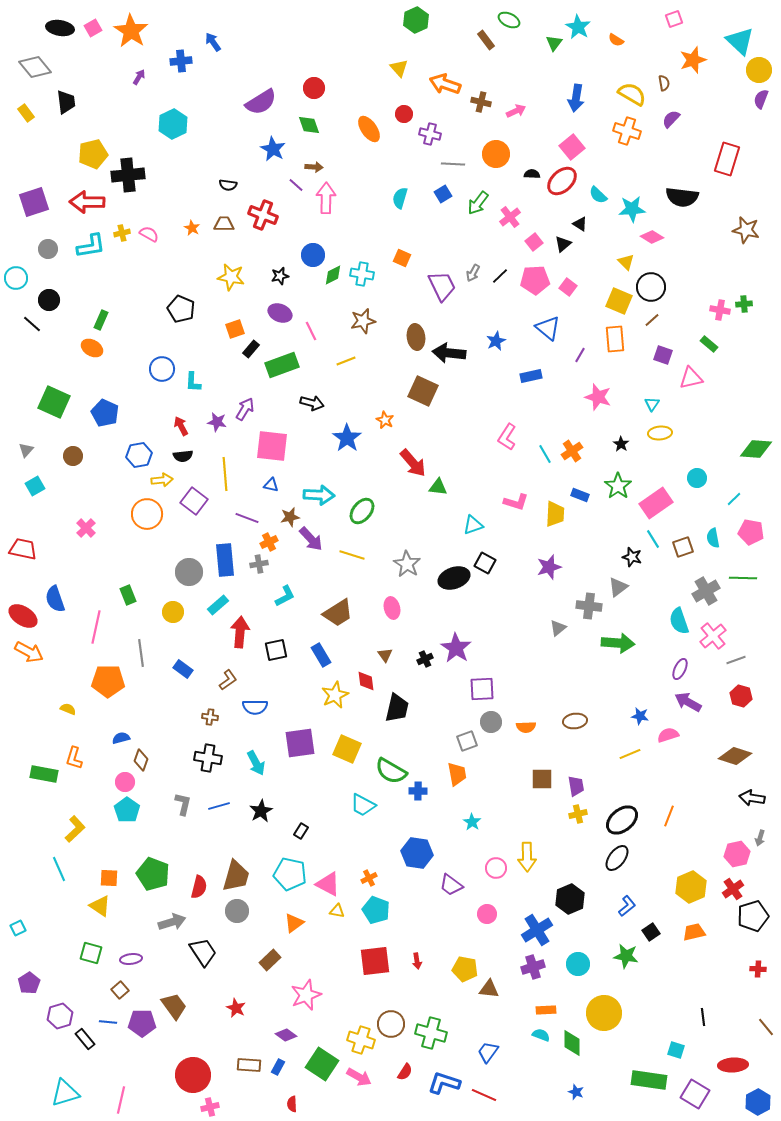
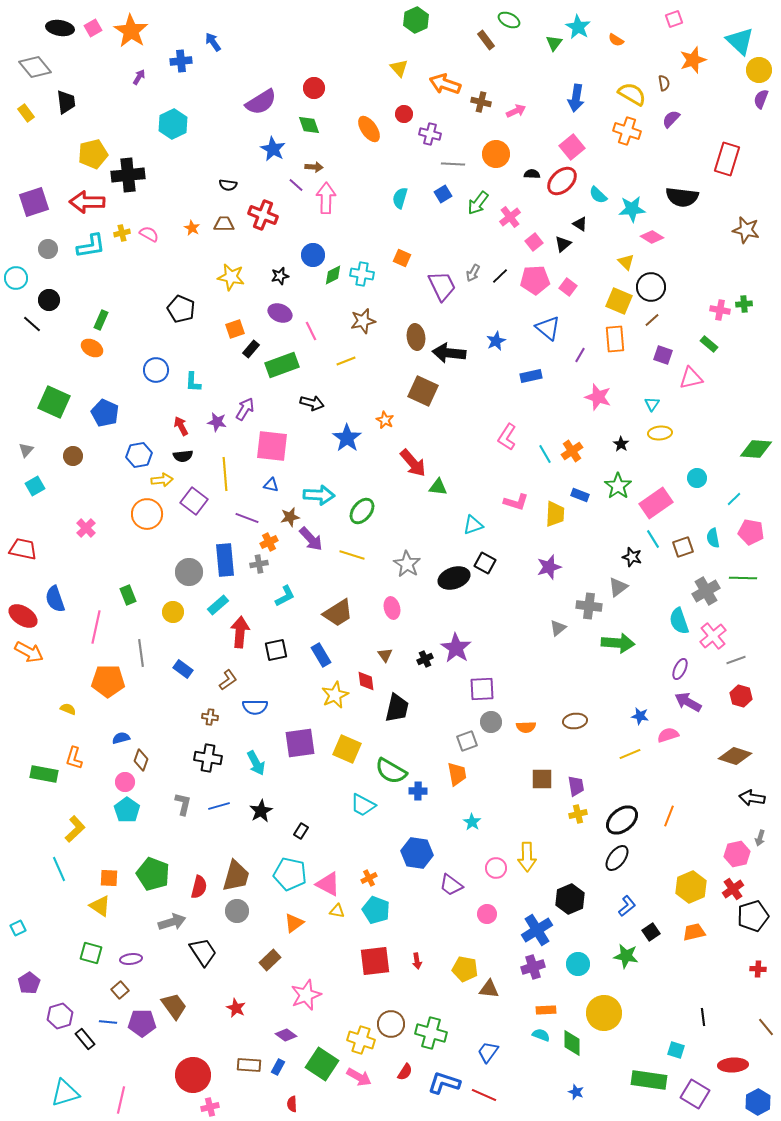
blue circle at (162, 369): moved 6 px left, 1 px down
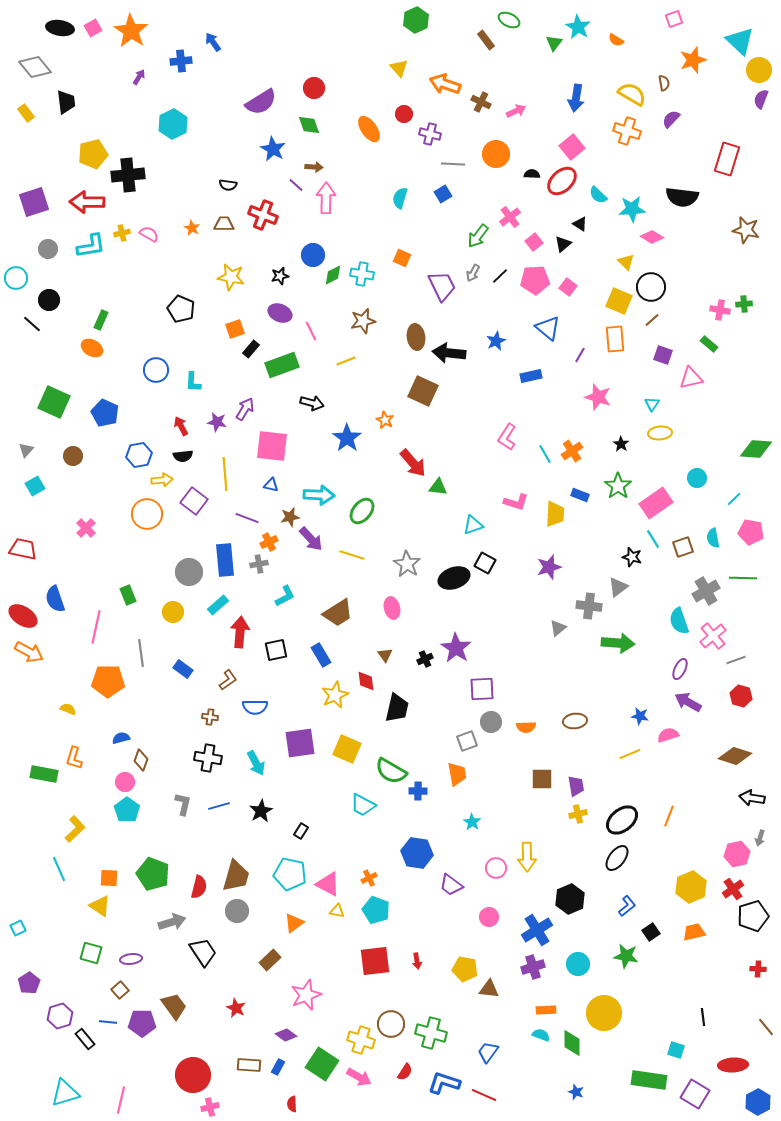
brown cross at (481, 102): rotated 12 degrees clockwise
green arrow at (478, 203): moved 33 px down
pink circle at (487, 914): moved 2 px right, 3 px down
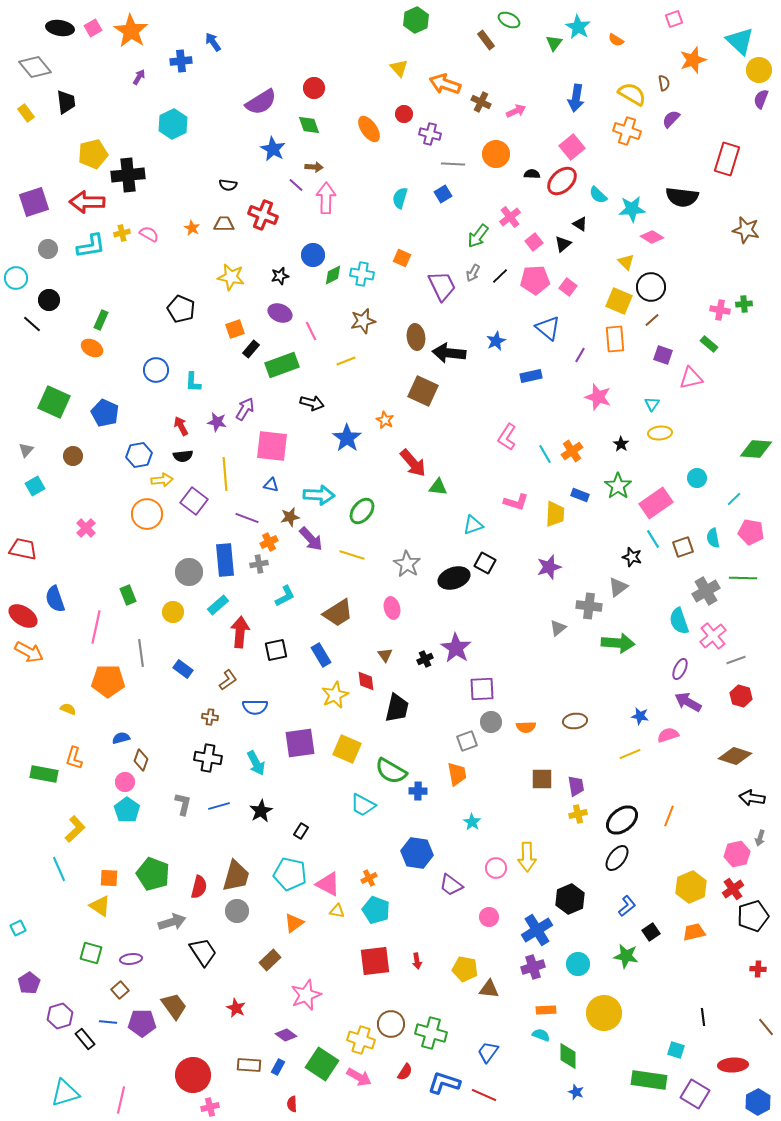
green diamond at (572, 1043): moved 4 px left, 13 px down
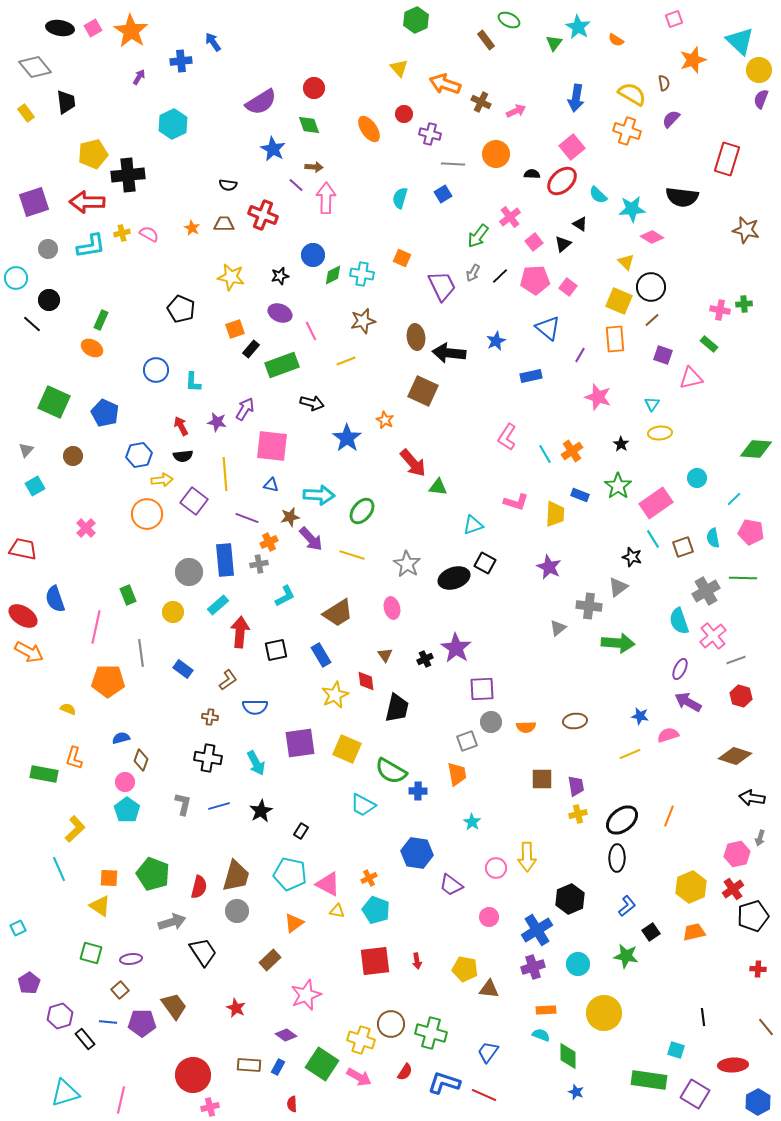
purple star at (549, 567): rotated 30 degrees counterclockwise
black ellipse at (617, 858): rotated 36 degrees counterclockwise
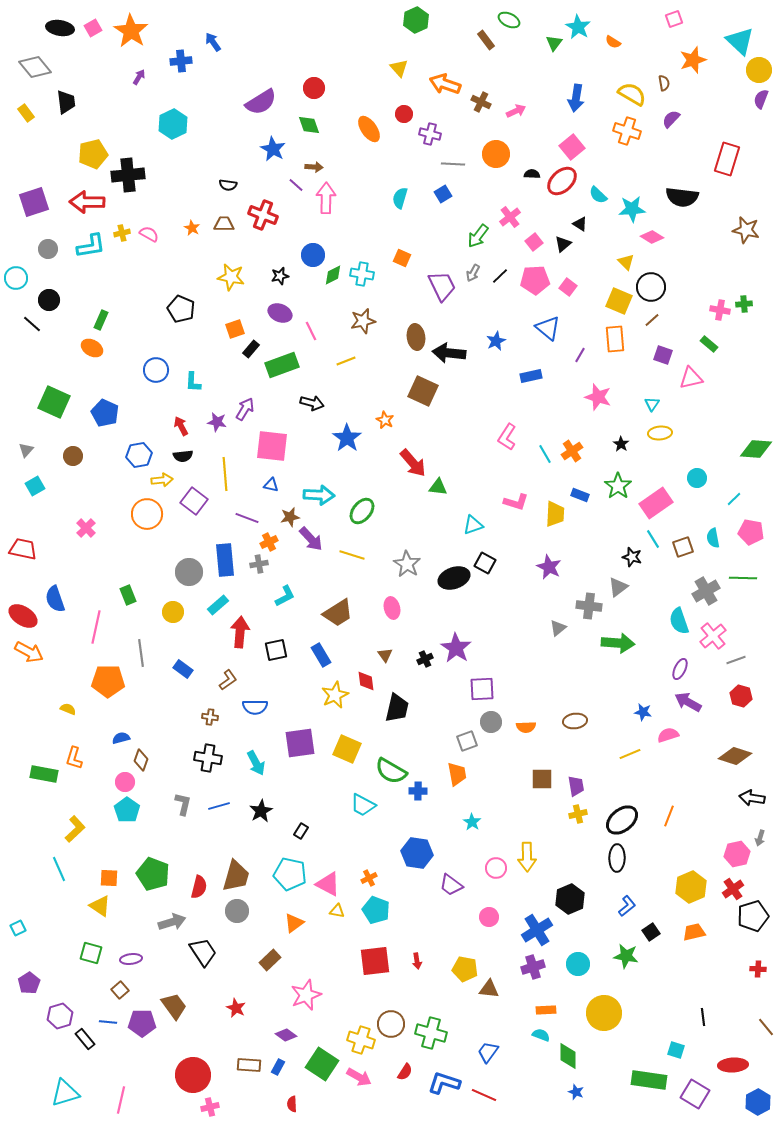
orange semicircle at (616, 40): moved 3 px left, 2 px down
blue star at (640, 716): moved 3 px right, 4 px up
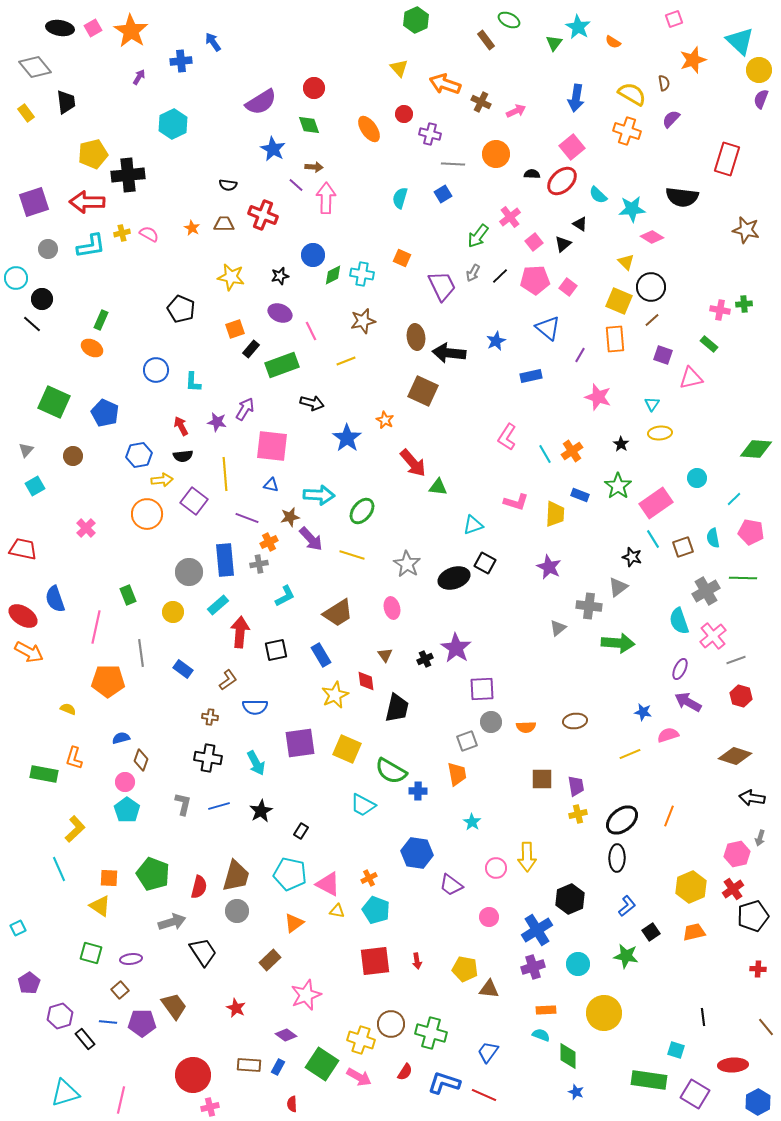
black circle at (49, 300): moved 7 px left, 1 px up
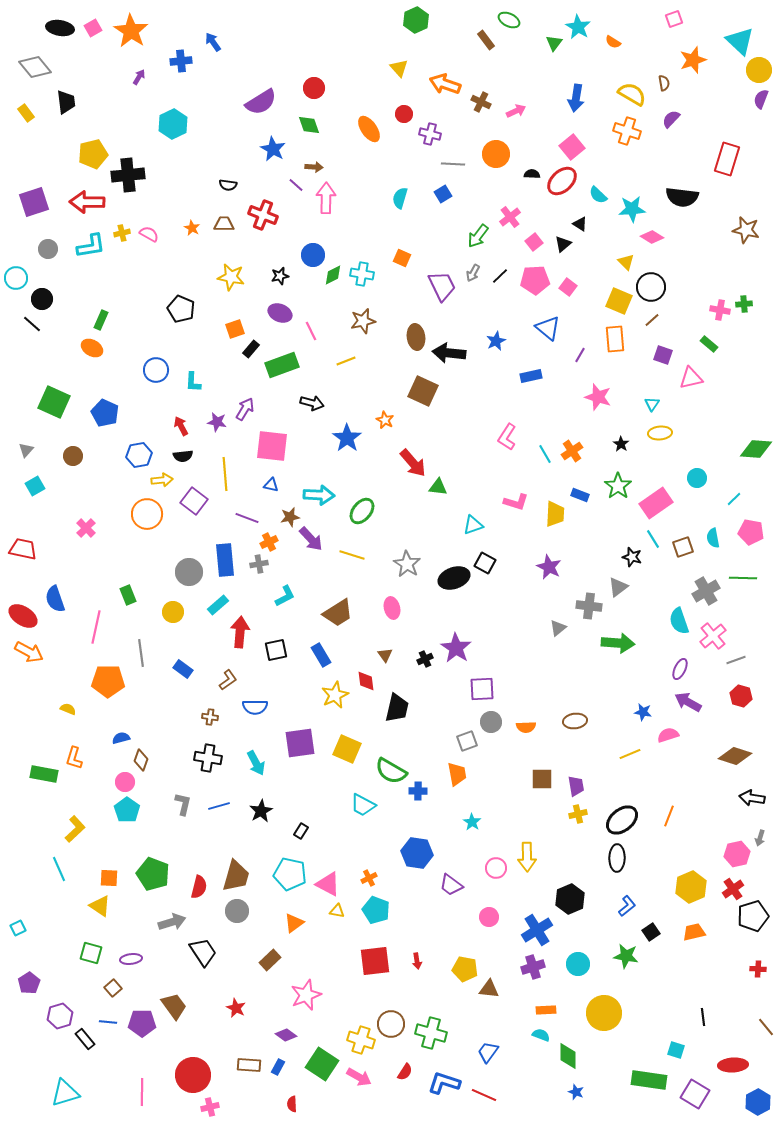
brown square at (120, 990): moved 7 px left, 2 px up
pink line at (121, 1100): moved 21 px right, 8 px up; rotated 12 degrees counterclockwise
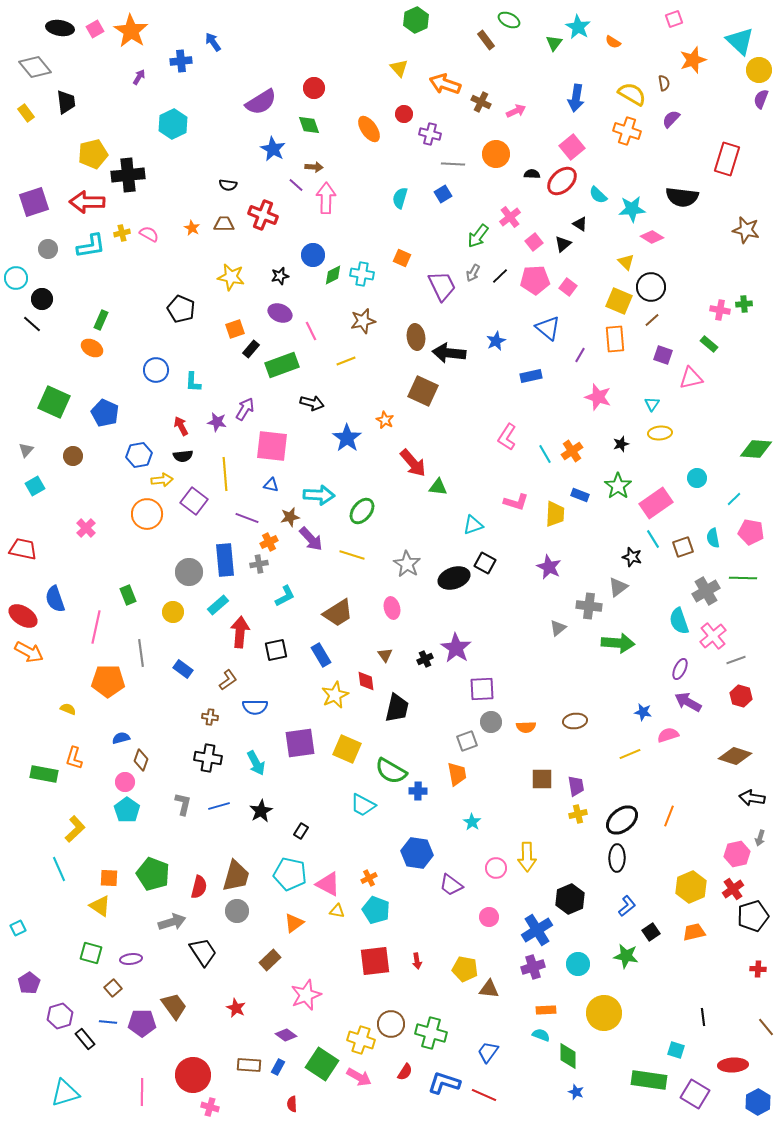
pink square at (93, 28): moved 2 px right, 1 px down
black star at (621, 444): rotated 21 degrees clockwise
pink cross at (210, 1107): rotated 30 degrees clockwise
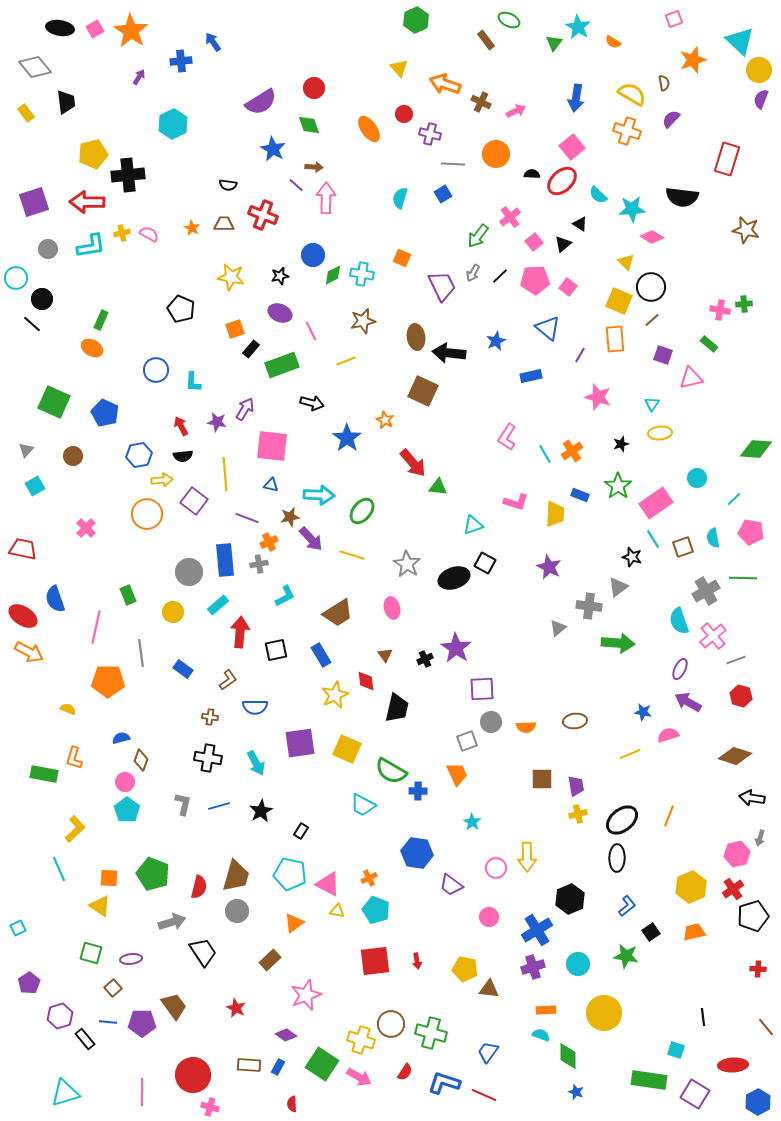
orange trapezoid at (457, 774): rotated 15 degrees counterclockwise
